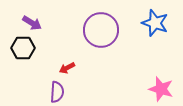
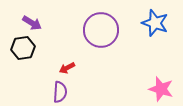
black hexagon: rotated 10 degrees counterclockwise
purple semicircle: moved 3 px right
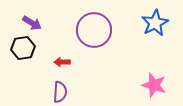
blue star: rotated 24 degrees clockwise
purple circle: moved 7 px left
red arrow: moved 5 px left, 6 px up; rotated 28 degrees clockwise
pink star: moved 7 px left, 4 px up
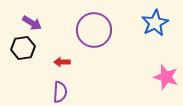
pink star: moved 12 px right, 8 px up
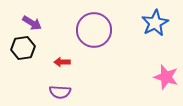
purple semicircle: rotated 90 degrees clockwise
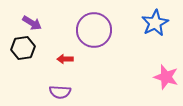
red arrow: moved 3 px right, 3 px up
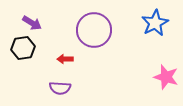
purple semicircle: moved 4 px up
